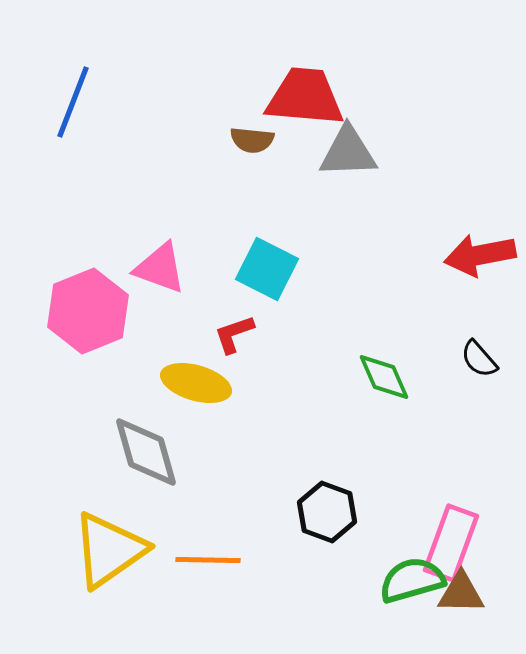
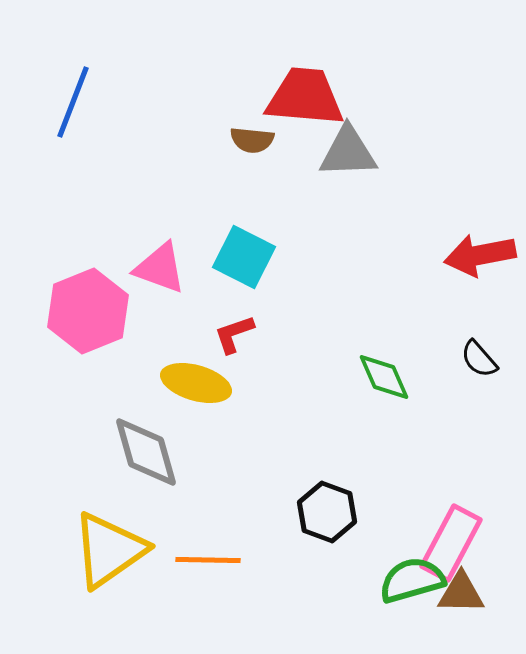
cyan square: moved 23 px left, 12 px up
pink rectangle: rotated 8 degrees clockwise
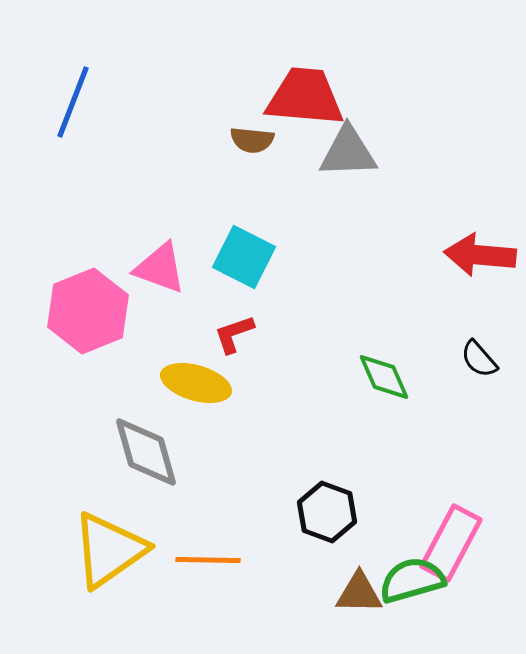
red arrow: rotated 16 degrees clockwise
brown triangle: moved 102 px left
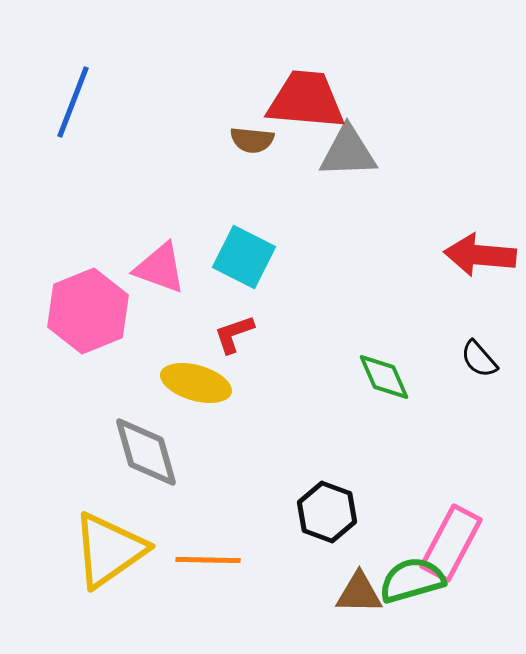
red trapezoid: moved 1 px right, 3 px down
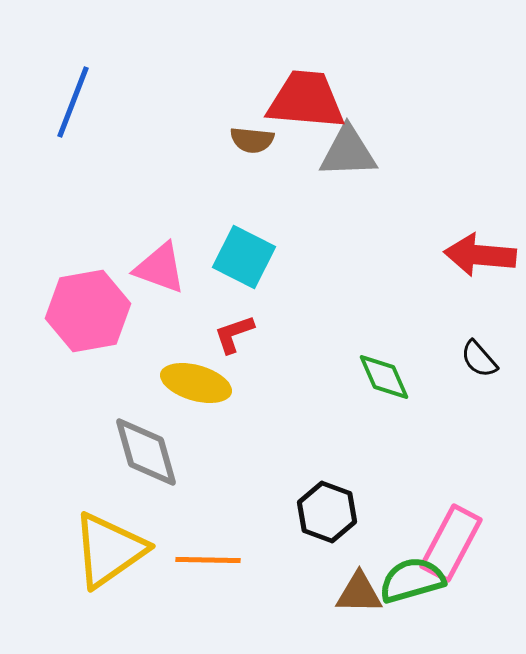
pink hexagon: rotated 12 degrees clockwise
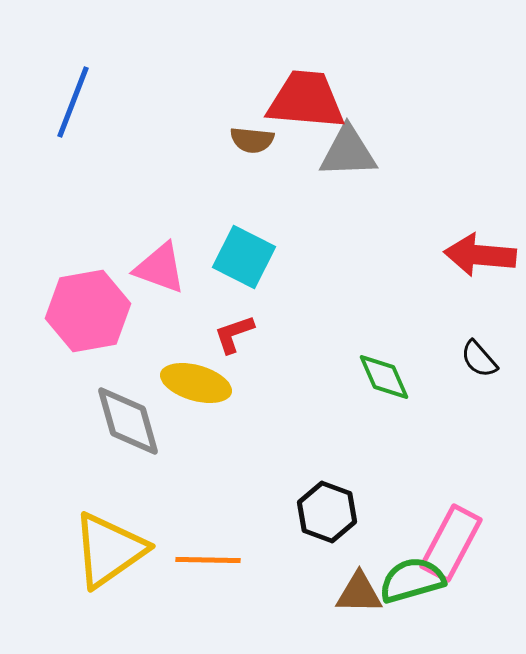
gray diamond: moved 18 px left, 31 px up
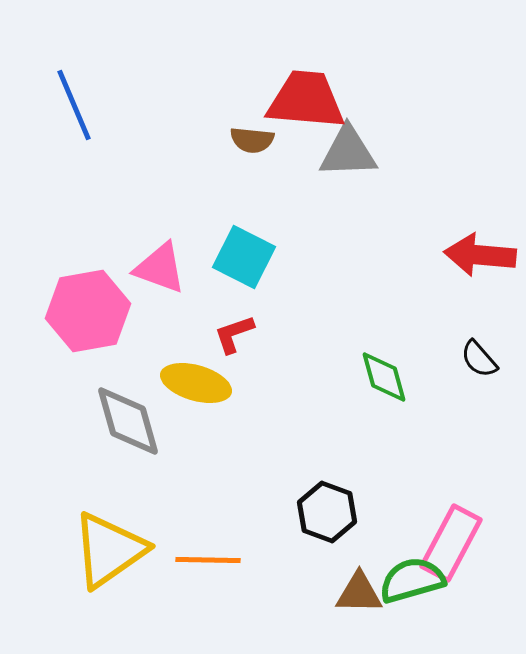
blue line: moved 1 px right, 3 px down; rotated 44 degrees counterclockwise
green diamond: rotated 8 degrees clockwise
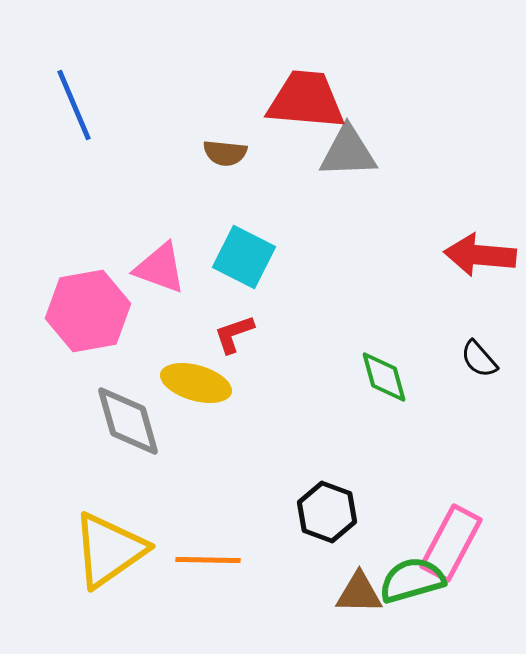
brown semicircle: moved 27 px left, 13 px down
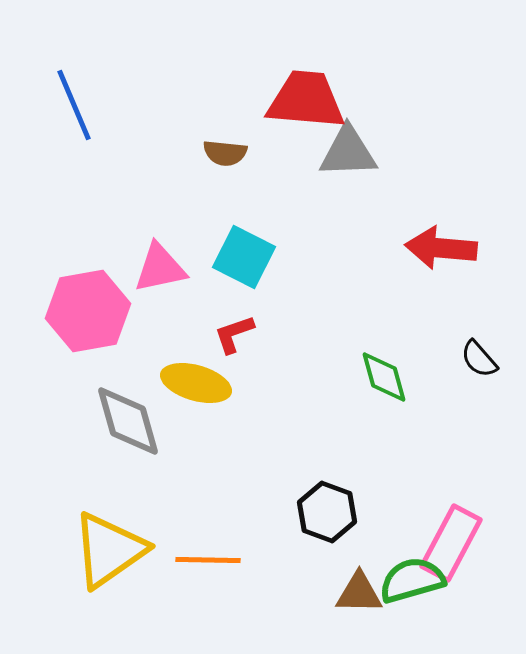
red arrow: moved 39 px left, 7 px up
pink triangle: rotated 32 degrees counterclockwise
